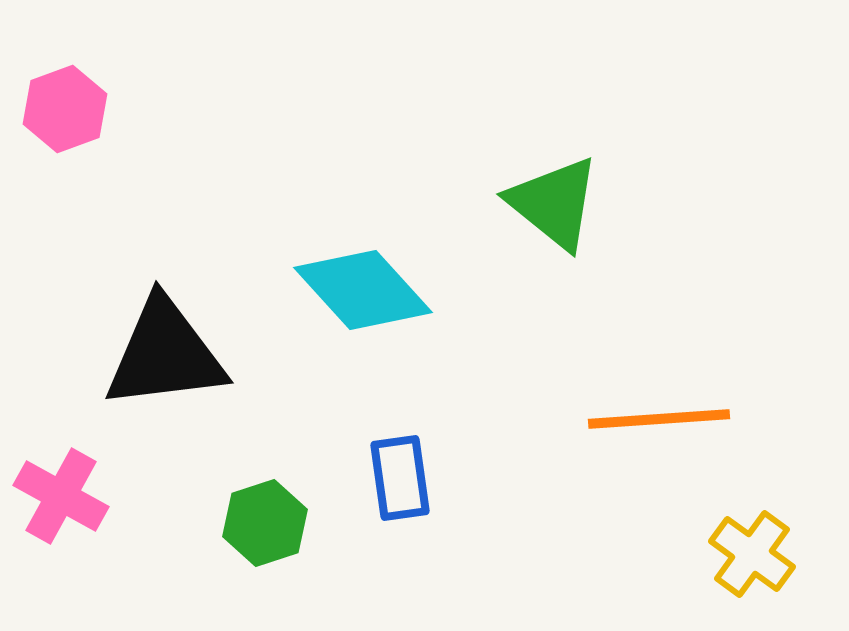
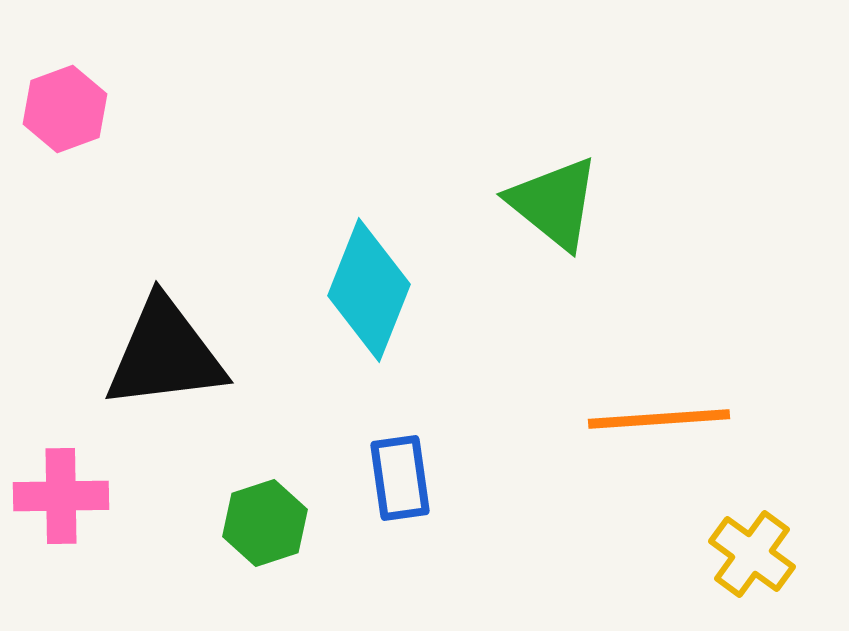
cyan diamond: moved 6 px right; rotated 64 degrees clockwise
pink cross: rotated 30 degrees counterclockwise
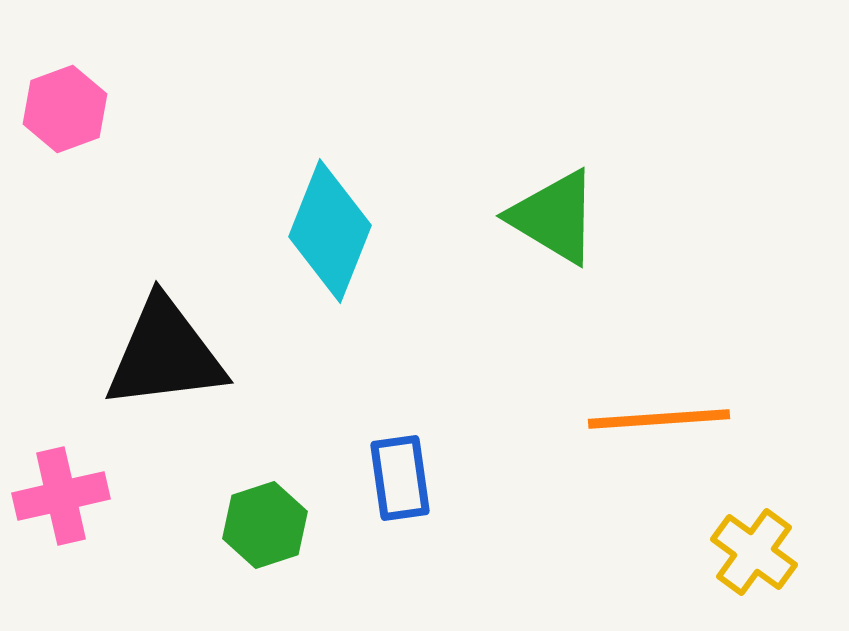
green triangle: moved 14 px down; rotated 8 degrees counterclockwise
cyan diamond: moved 39 px left, 59 px up
pink cross: rotated 12 degrees counterclockwise
green hexagon: moved 2 px down
yellow cross: moved 2 px right, 2 px up
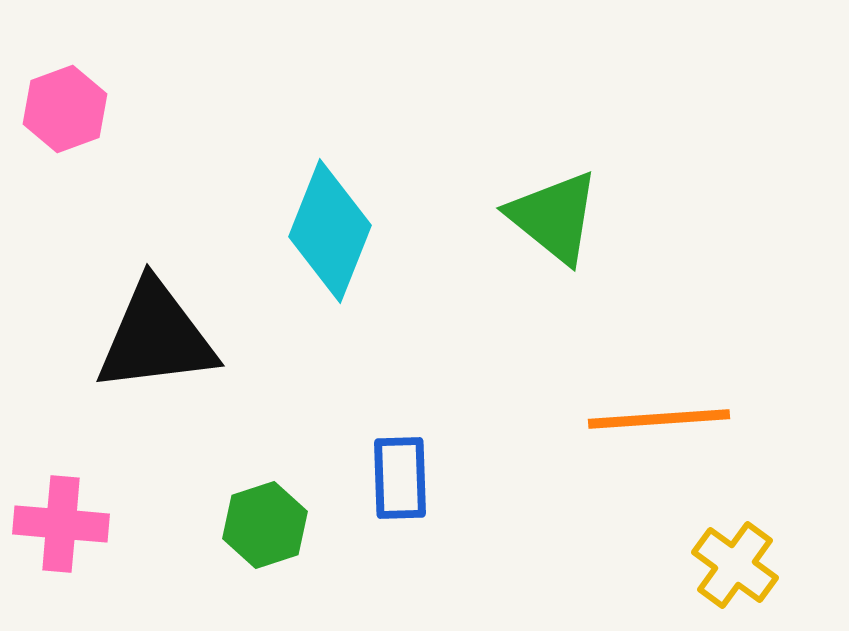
green triangle: rotated 8 degrees clockwise
black triangle: moved 9 px left, 17 px up
blue rectangle: rotated 6 degrees clockwise
pink cross: moved 28 px down; rotated 18 degrees clockwise
yellow cross: moved 19 px left, 13 px down
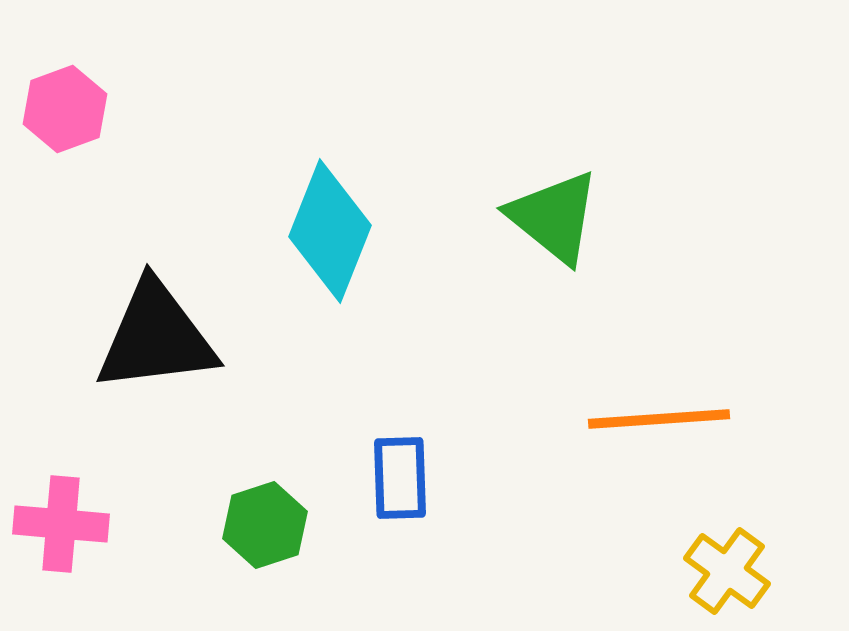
yellow cross: moved 8 px left, 6 px down
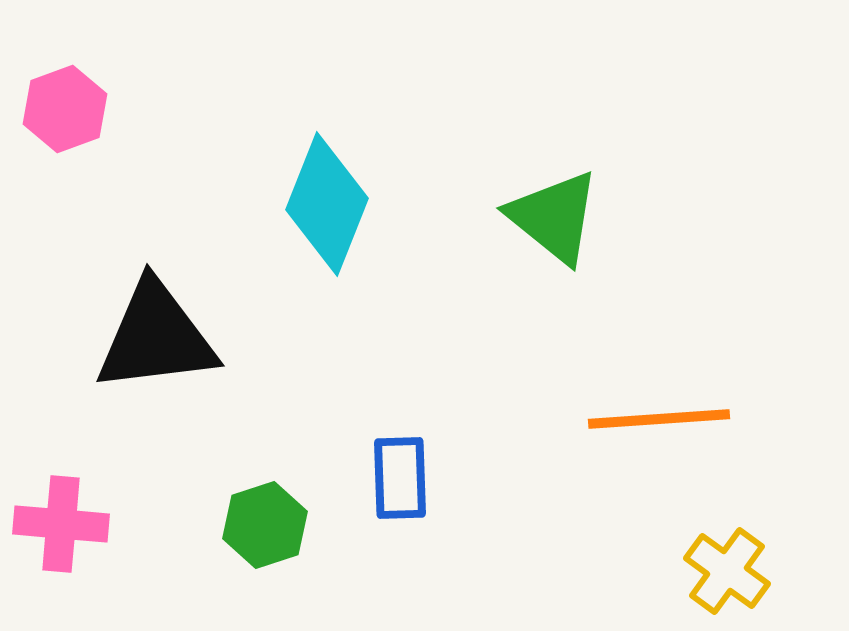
cyan diamond: moved 3 px left, 27 px up
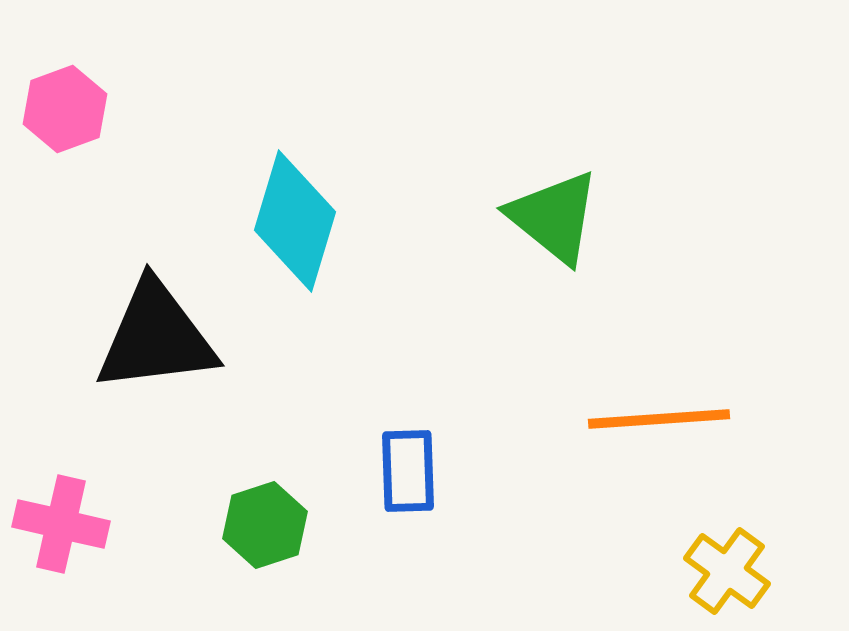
cyan diamond: moved 32 px left, 17 px down; rotated 5 degrees counterclockwise
blue rectangle: moved 8 px right, 7 px up
pink cross: rotated 8 degrees clockwise
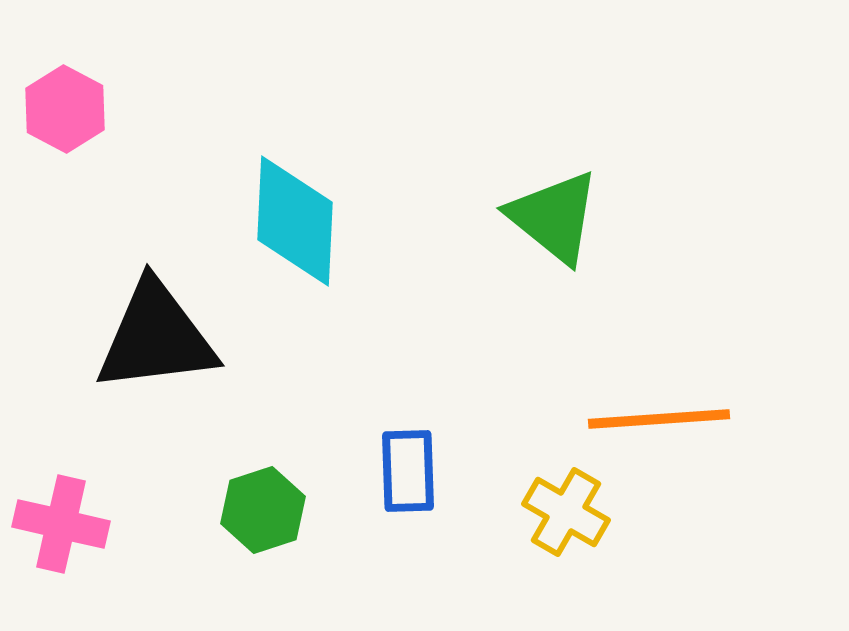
pink hexagon: rotated 12 degrees counterclockwise
cyan diamond: rotated 14 degrees counterclockwise
green hexagon: moved 2 px left, 15 px up
yellow cross: moved 161 px left, 59 px up; rotated 6 degrees counterclockwise
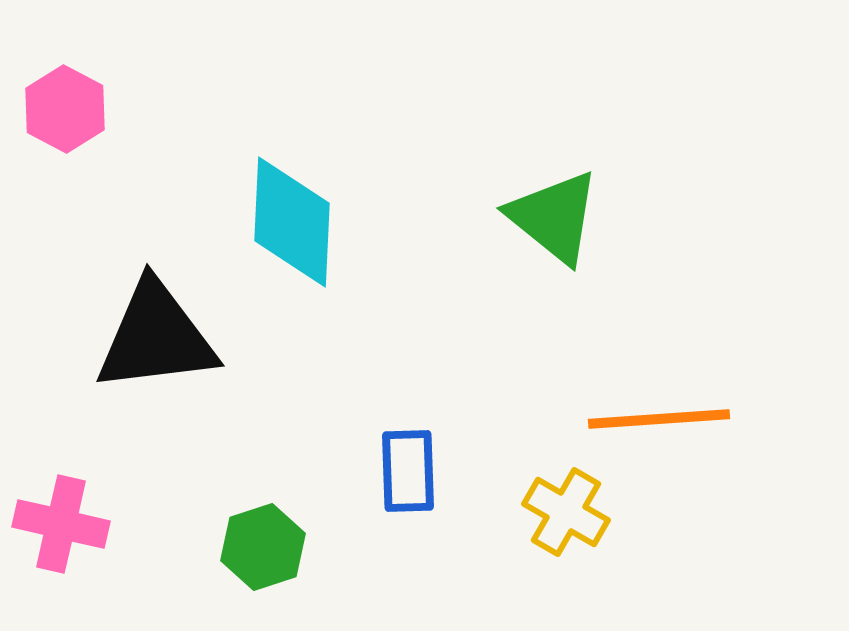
cyan diamond: moved 3 px left, 1 px down
green hexagon: moved 37 px down
